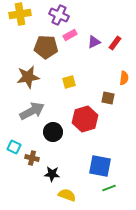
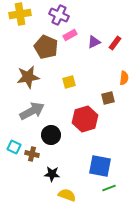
brown pentagon: rotated 20 degrees clockwise
brown square: rotated 24 degrees counterclockwise
black circle: moved 2 px left, 3 px down
brown cross: moved 4 px up
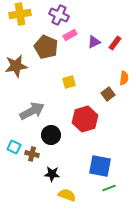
brown star: moved 12 px left, 11 px up
brown square: moved 4 px up; rotated 24 degrees counterclockwise
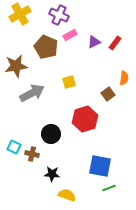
yellow cross: rotated 20 degrees counterclockwise
gray arrow: moved 18 px up
black circle: moved 1 px up
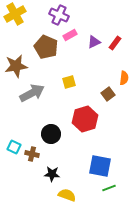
yellow cross: moved 5 px left
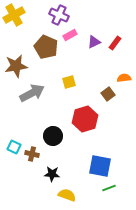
yellow cross: moved 1 px left, 1 px down
orange semicircle: rotated 104 degrees counterclockwise
black circle: moved 2 px right, 2 px down
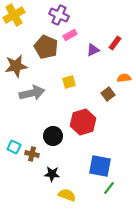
purple triangle: moved 1 px left, 8 px down
gray arrow: rotated 15 degrees clockwise
red hexagon: moved 2 px left, 3 px down
green line: rotated 32 degrees counterclockwise
